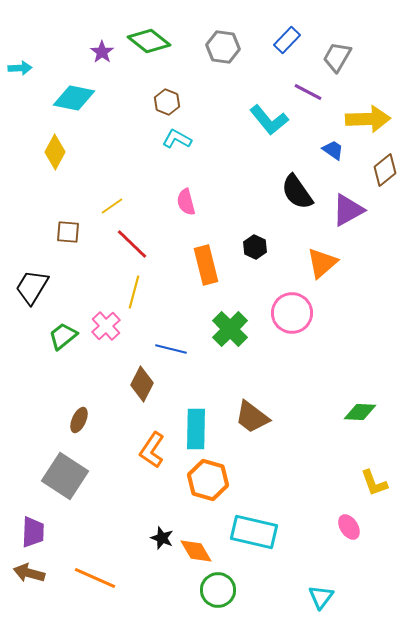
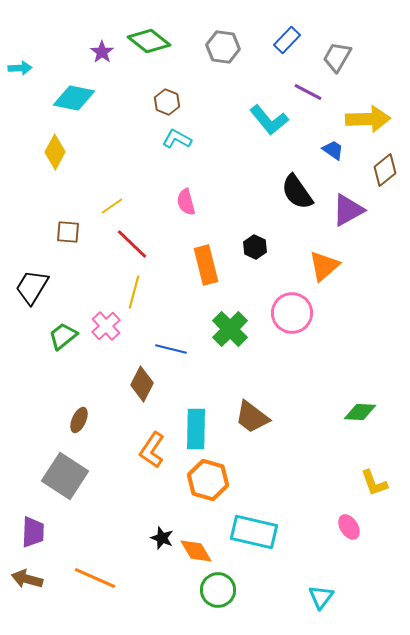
orange triangle at (322, 263): moved 2 px right, 3 px down
brown arrow at (29, 573): moved 2 px left, 6 px down
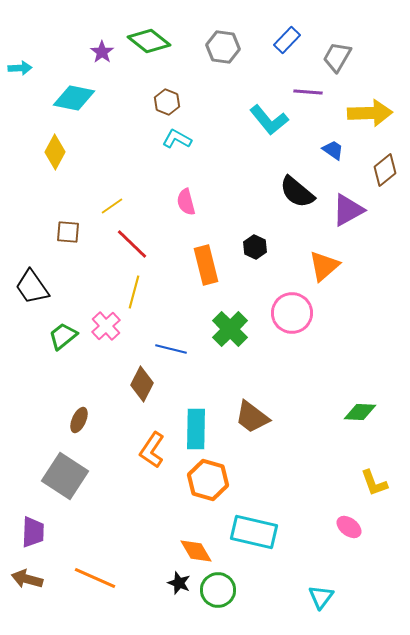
purple line at (308, 92): rotated 24 degrees counterclockwise
yellow arrow at (368, 119): moved 2 px right, 6 px up
black semicircle at (297, 192): rotated 15 degrees counterclockwise
black trapezoid at (32, 287): rotated 66 degrees counterclockwise
pink ellipse at (349, 527): rotated 20 degrees counterclockwise
black star at (162, 538): moved 17 px right, 45 px down
